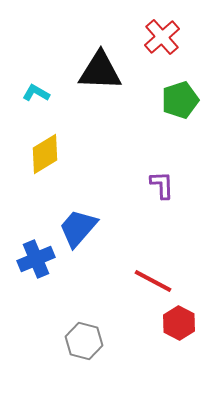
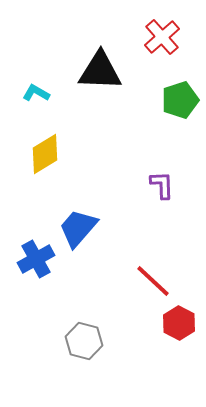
blue cross: rotated 6 degrees counterclockwise
red line: rotated 15 degrees clockwise
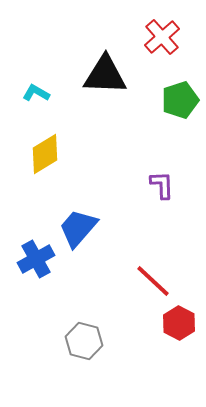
black triangle: moved 5 px right, 4 px down
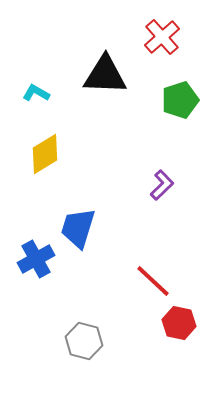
purple L-shape: rotated 48 degrees clockwise
blue trapezoid: rotated 24 degrees counterclockwise
red hexagon: rotated 16 degrees counterclockwise
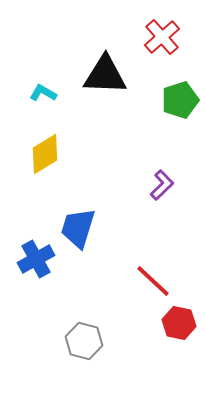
cyan L-shape: moved 7 px right
